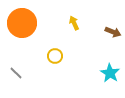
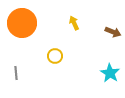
gray line: rotated 40 degrees clockwise
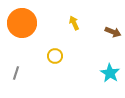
gray line: rotated 24 degrees clockwise
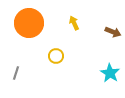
orange circle: moved 7 px right
yellow circle: moved 1 px right
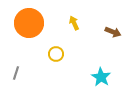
yellow circle: moved 2 px up
cyan star: moved 9 px left, 4 px down
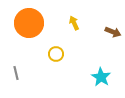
gray line: rotated 32 degrees counterclockwise
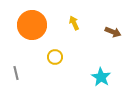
orange circle: moved 3 px right, 2 px down
yellow circle: moved 1 px left, 3 px down
